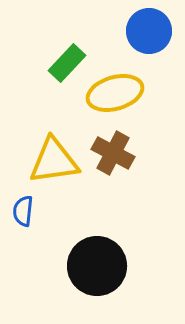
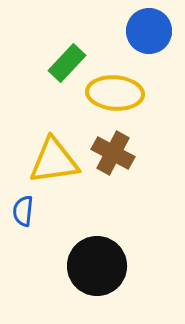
yellow ellipse: rotated 20 degrees clockwise
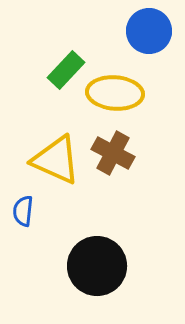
green rectangle: moved 1 px left, 7 px down
yellow triangle: moved 2 px right, 1 px up; rotated 32 degrees clockwise
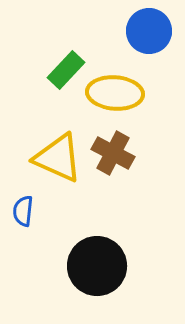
yellow triangle: moved 2 px right, 2 px up
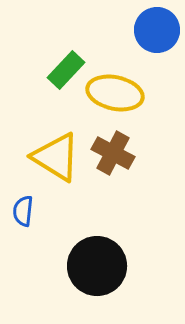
blue circle: moved 8 px right, 1 px up
yellow ellipse: rotated 8 degrees clockwise
yellow triangle: moved 2 px left, 1 px up; rotated 8 degrees clockwise
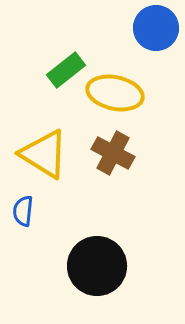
blue circle: moved 1 px left, 2 px up
green rectangle: rotated 9 degrees clockwise
yellow triangle: moved 12 px left, 3 px up
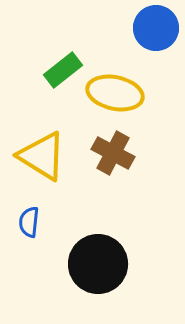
green rectangle: moved 3 px left
yellow triangle: moved 2 px left, 2 px down
blue semicircle: moved 6 px right, 11 px down
black circle: moved 1 px right, 2 px up
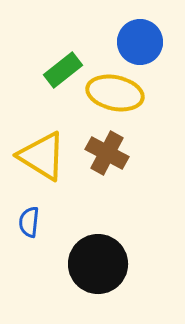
blue circle: moved 16 px left, 14 px down
brown cross: moved 6 px left
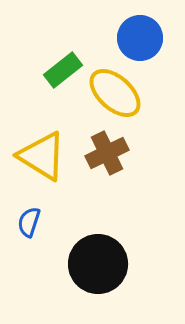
blue circle: moved 4 px up
yellow ellipse: rotated 30 degrees clockwise
brown cross: rotated 36 degrees clockwise
blue semicircle: rotated 12 degrees clockwise
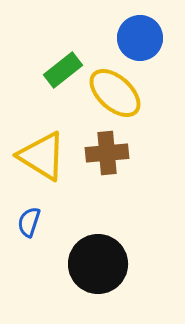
brown cross: rotated 21 degrees clockwise
